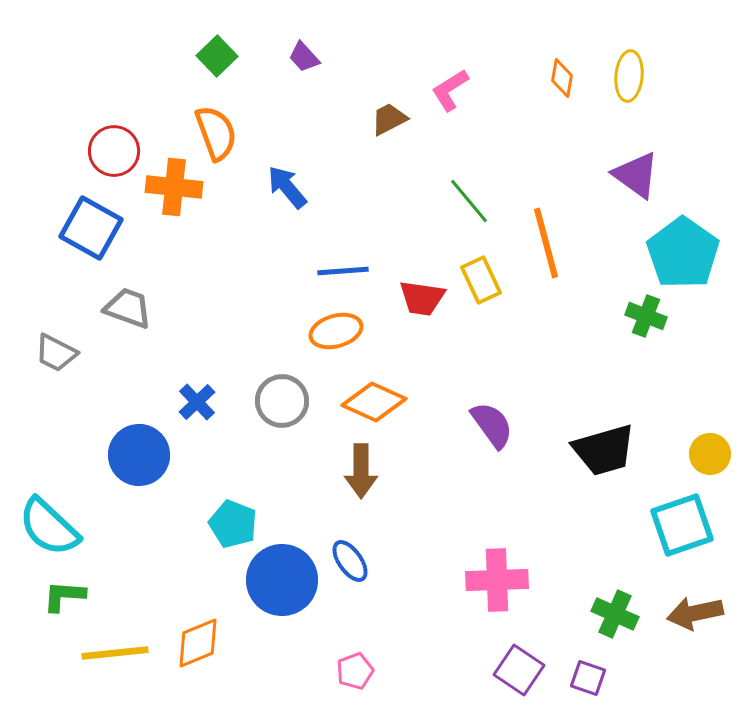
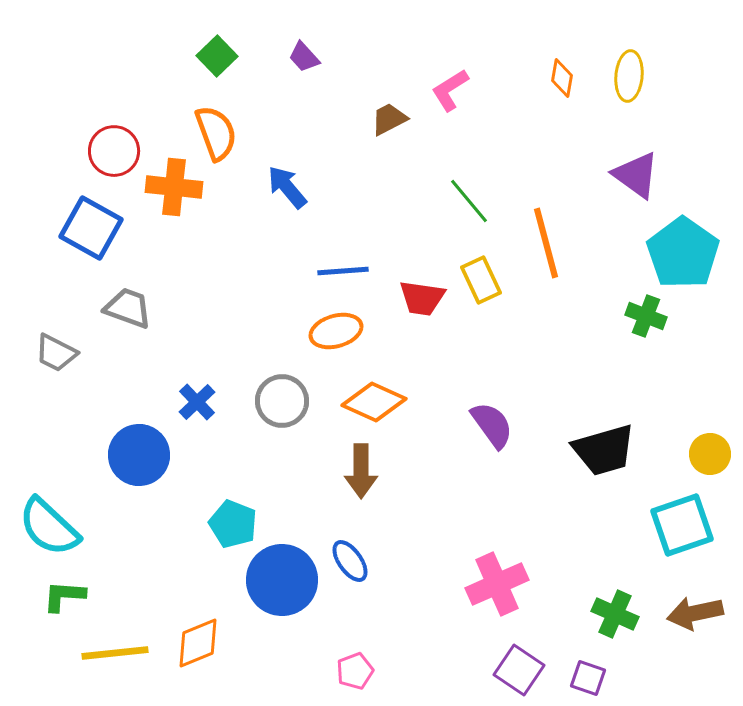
pink cross at (497, 580): moved 4 px down; rotated 22 degrees counterclockwise
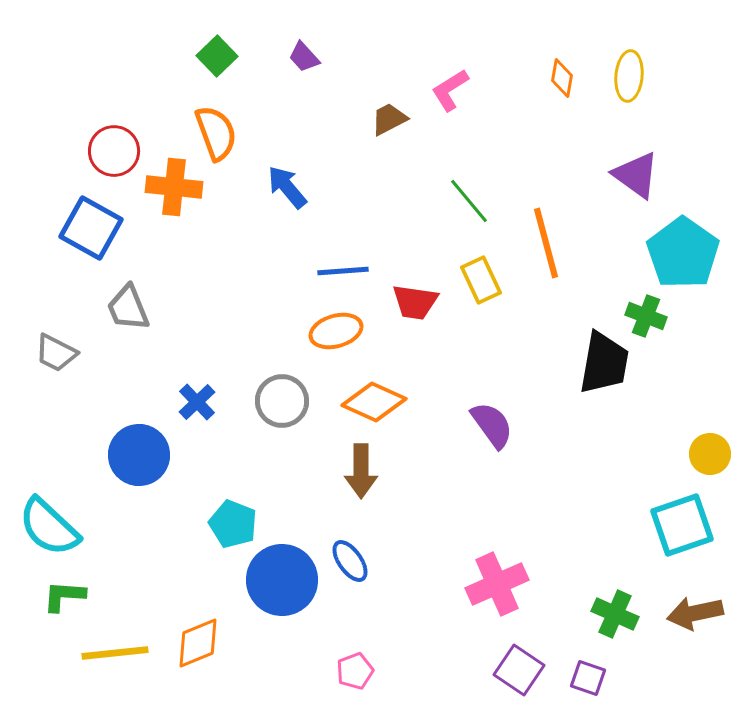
red trapezoid at (422, 298): moved 7 px left, 4 px down
gray trapezoid at (128, 308): rotated 132 degrees counterclockwise
black trapezoid at (604, 450): moved 87 px up; rotated 64 degrees counterclockwise
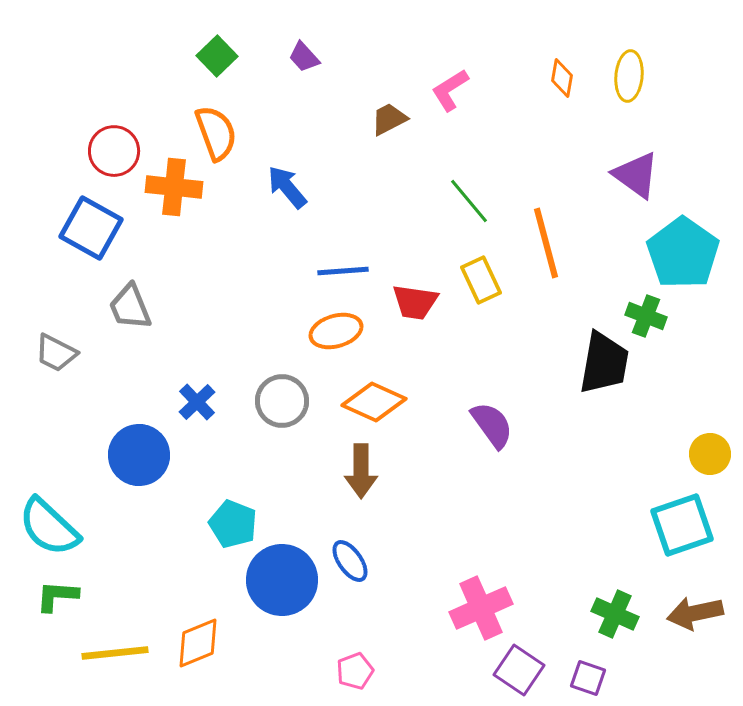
gray trapezoid at (128, 308): moved 2 px right, 1 px up
pink cross at (497, 584): moved 16 px left, 24 px down
green L-shape at (64, 596): moved 7 px left
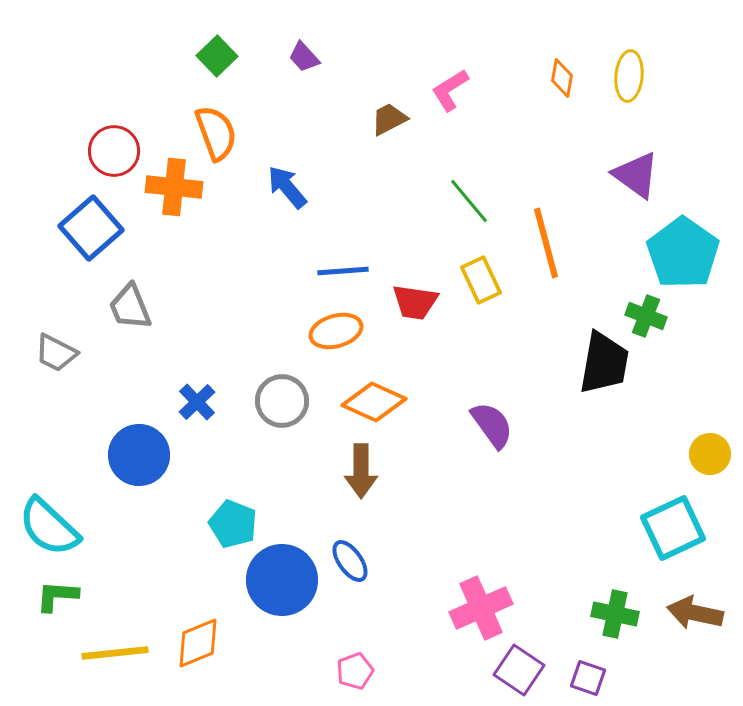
blue square at (91, 228): rotated 20 degrees clockwise
cyan square at (682, 525): moved 9 px left, 3 px down; rotated 6 degrees counterclockwise
brown arrow at (695, 613): rotated 24 degrees clockwise
green cross at (615, 614): rotated 12 degrees counterclockwise
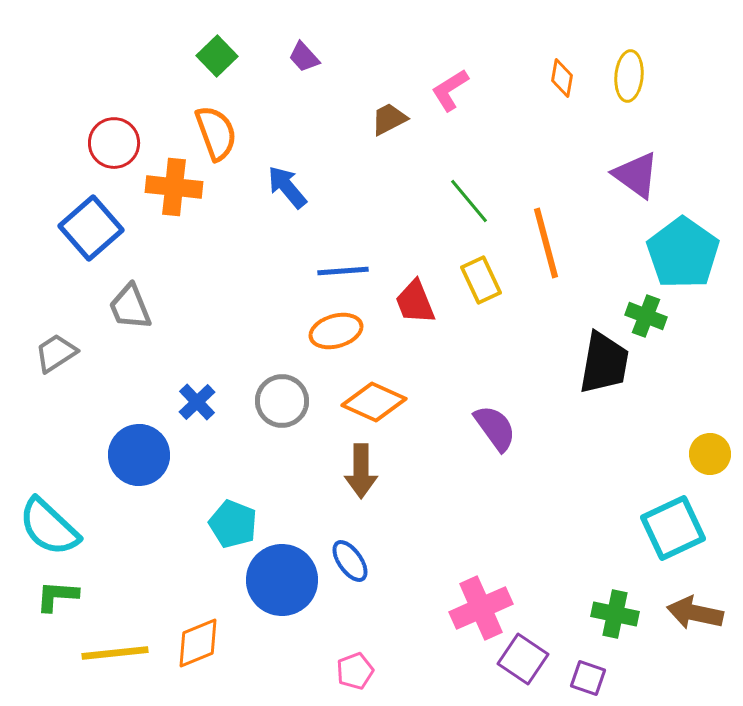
red circle at (114, 151): moved 8 px up
red trapezoid at (415, 302): rotated 60 degrees clockwise
gray trapezoid at (56, 353): rotated 120 degrees clockwise
purple semicircle at (492, 425): moved 3 px right, 3 px down
purple square at (519, 670): moved 4 px right, 11 px up
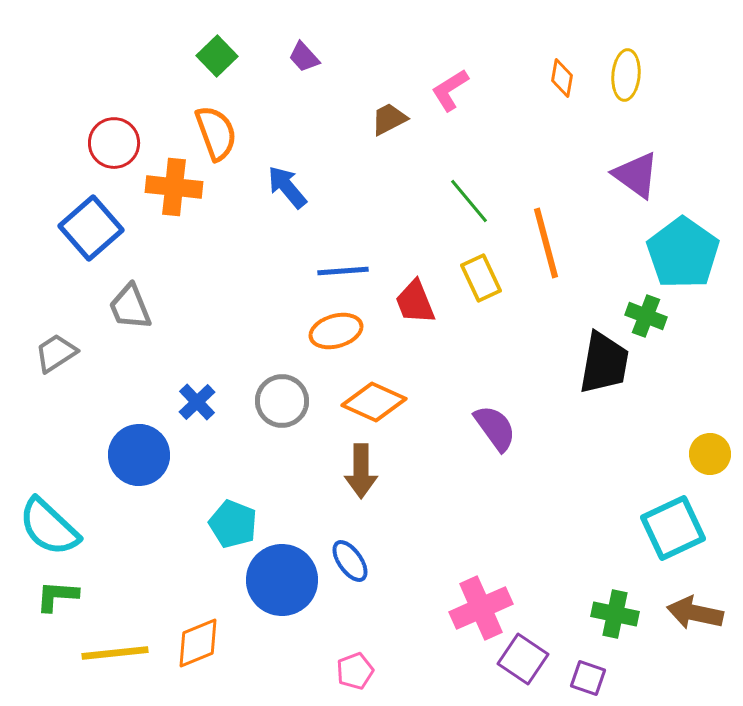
yellow ellipse at (629, 76): moved 3 px left, 1 px up
yellow rectangle at (481, 280): moved 2 px up
